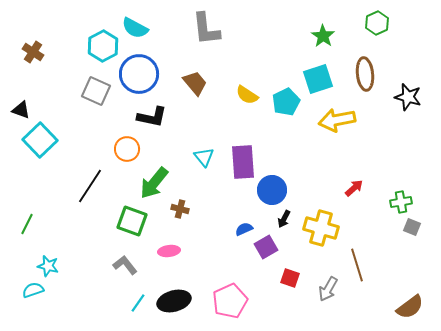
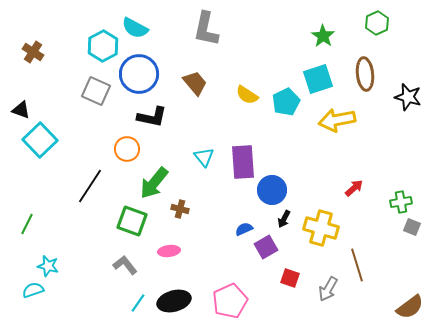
gray L-shape at (206, 29): rotated 18 degrees clockwise
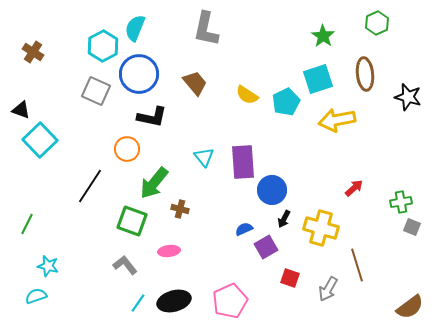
cyan semicircle at (135, 28): rotated 84 degrees clockwise
cyan semicircle at (33, 290): moved 3 px right, 6 px down
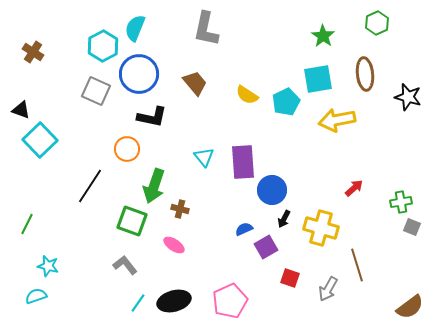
cyan square at (318, 79): rotated 8 degrees clockwise
green arrow at (154, 183): moved 3 px down; rotated 20 degrees counterclockwise
pink ellipse at (169, 251): moved 5 px right, 6 px up; rotated 40 degrees clockwise
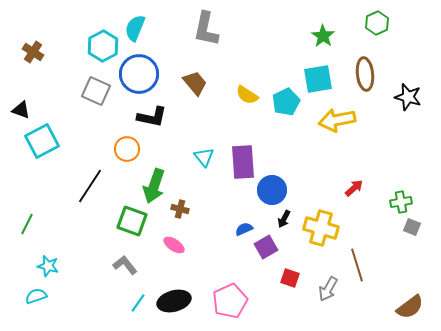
cyan square at (40, 140): moved 2 px right, 1 px down; rotated 16 degrees clockwise
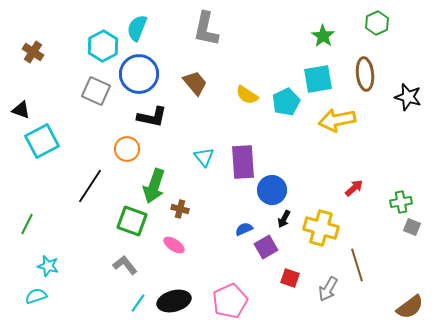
cyan semicircle at (135, 28): moved 2 px right
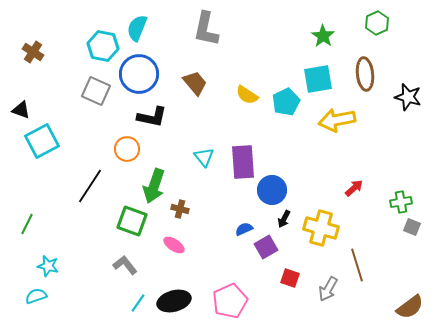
cyan hexagon at (103, 46): rotated 20 degrees counterclockwise
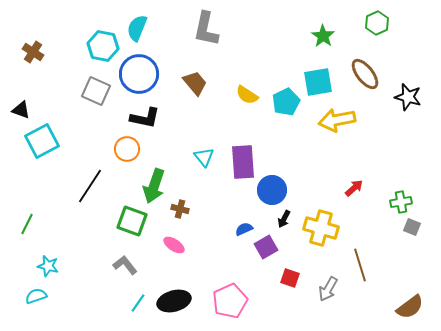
brown ellipse at (365, 74): rotated 32 degrees counterclockwise
cyan square at (318, 79): moved 3 px down
black L-shape at (152, 117): moved 7 px left, 1 px down
brown line at (357, 265): moved 3 px right
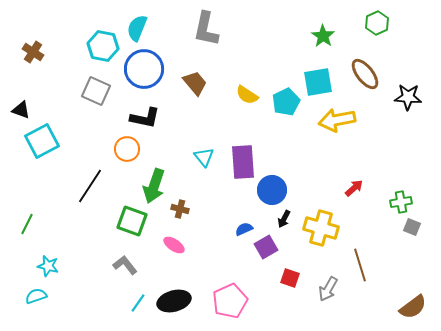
blue circle at (139, 74): moved 5 px right, 5 px up
black star at (408, 97): rotated 12 degrees counterclockwise
brown semicircle at (410, 307): moved 3 px right
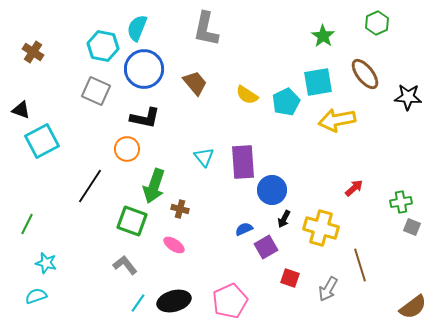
cyan star at (48, 266): moved 2 px left, 3 px up
